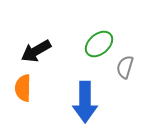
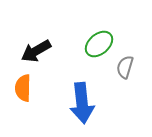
blue arrow: moved 3 px left, 1 px down; rotated 6 degrees counterclockwise
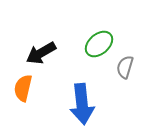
black arrow: moved 5 px right, 2 px down
orange semicircle: rotated 12 degrees clockwise
blue arrow: moved 1 px down
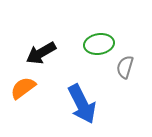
green ellipse: rotated 32 degrees clockwise
orange semicircle: rotated 40 degrees clockwise
blue arrow: rotated 21 degrees counterclockwise
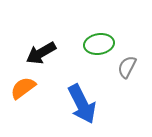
gray semicircle: moved 2 px right; rotated 10 degrees clockwise
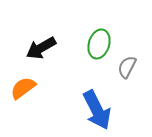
green ellipse: rotated 64 degrees counterclockwise
black arrow: moved 5 px up
blue arrow: moved 15 px right, 6 px down
